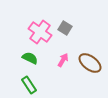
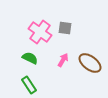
gray square: rotated 24 degrees counterclockwise
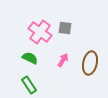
brown ellipse: rotated 65 degrees clockwise
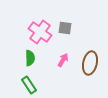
green semicircle: rotated 63 degrees clockwise
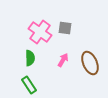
brown ellipse: rotated 35 degrees counterclockwise
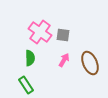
gray square: moved 2 px left, 7 px down
pink arrow: moved 1 px right
green rectangle: moved 3 px left
